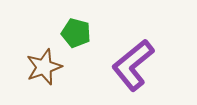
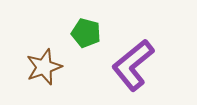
green pentagon: moved 10 px right
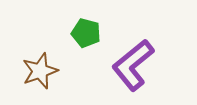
brown star: moved 4 px left, 4 px down
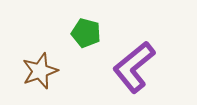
purple L-shape: moved 1 px right, 2 px down
